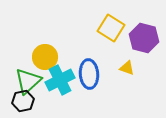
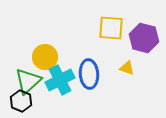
yellow square: rotated 28 degrees counterclockwise
black hexagon: moved 2 px left; rotated 25 degrees counterclockwise
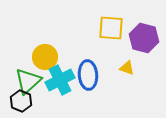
blue ellipse: moved 1 px left, 1 px down
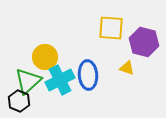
purple hexagon: moved 4 px down
black hexagon: moved 2 px left
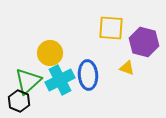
yellow circle: moved 5 px right, 4 px up
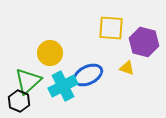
blue ellipse: rotated 68 degrees clockwise
cyan cross: moved 3 px right, 6 px down
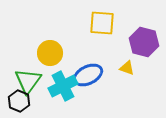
yellow square: moved 9 px left, 5 px up
green triangle: rotated 12 degrees counterclockwise
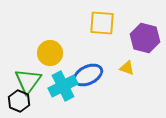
purple hexagon: moved 1 px right, 4 px up
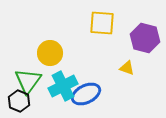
blue ellipse: moved 2 px left, 19 px down
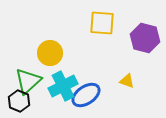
yellow triangle: moved 13 px down
green triangle: rotated 12 degrees clockwise
blue ellipse: moved 1 px down; rotated 8 degrees counterclockwise
